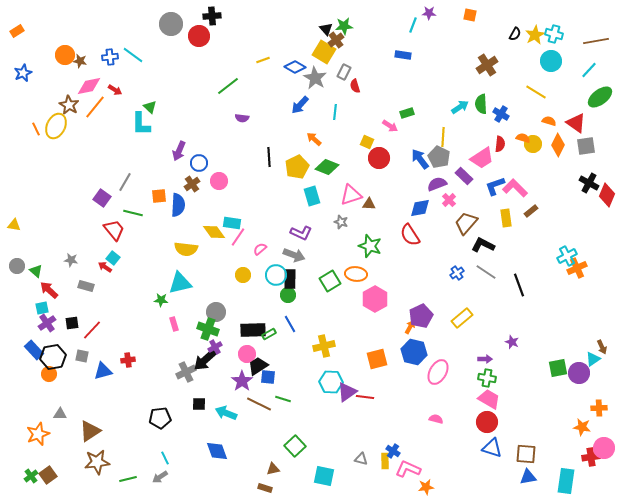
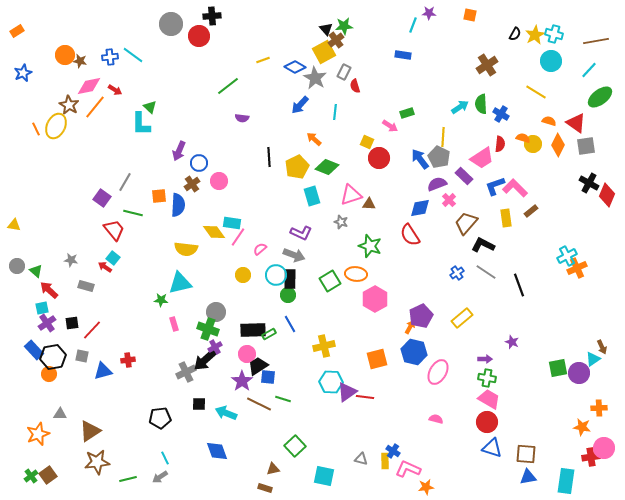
yellow square at (324, 52): rotated 30 degrees clockwise
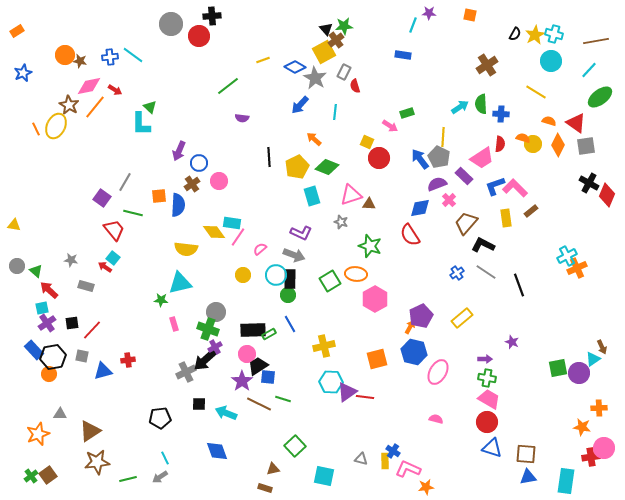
blue cross at (501, 114): rotated 28 degrees counterclockwise
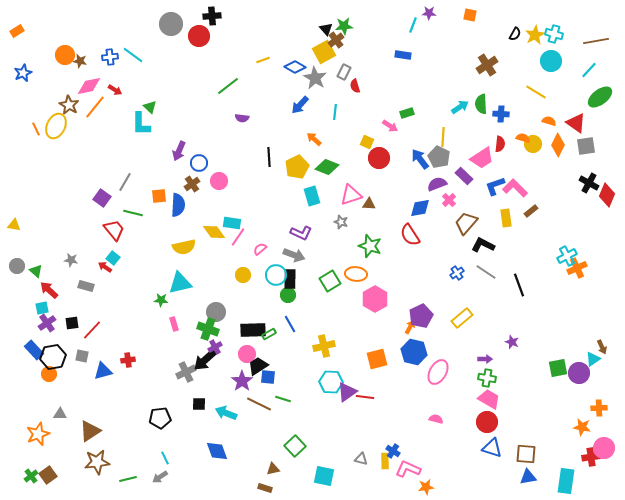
yellow semicircle at (186, 249): moved 2 px left, 2 px up; rotated 20 degrees counterclockwise
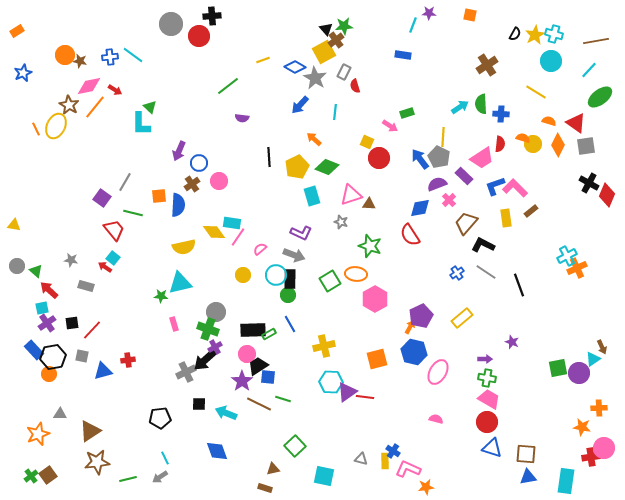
green star at (161, 300): moved 4 px up
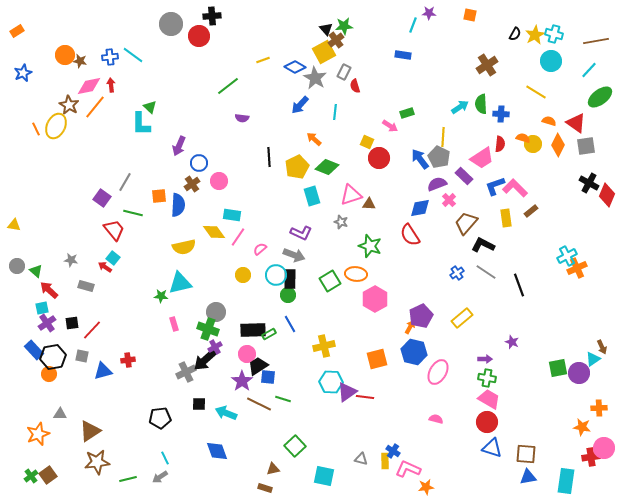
red arrow at (115, 90): moved 4 px left, 5 px up; rotated 128 degrees counterclockwise
purple arrow at (179, 151): moved 5 px up
cyan rectangle at (232, 223): moved 8 px up
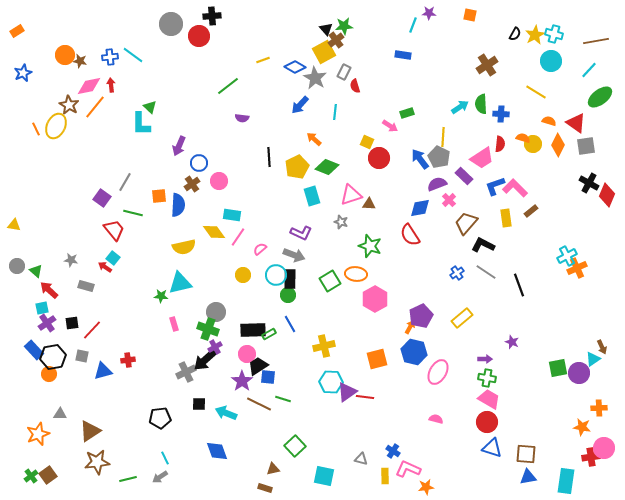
yellow rectangle at (385, 461): moved 15 px down
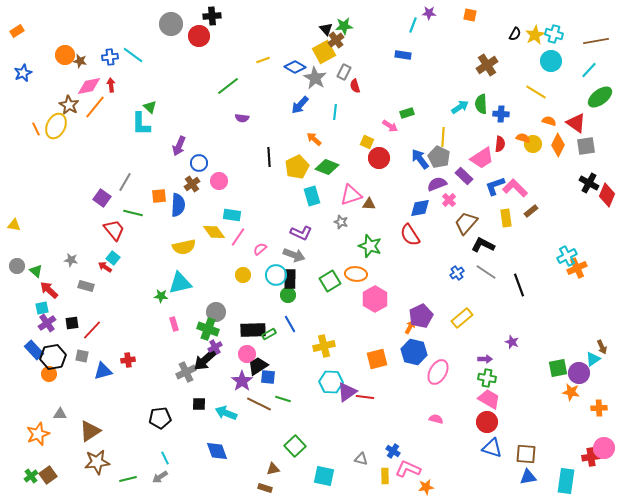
orange star at (582, 427): moved 11 px left, 35 px up
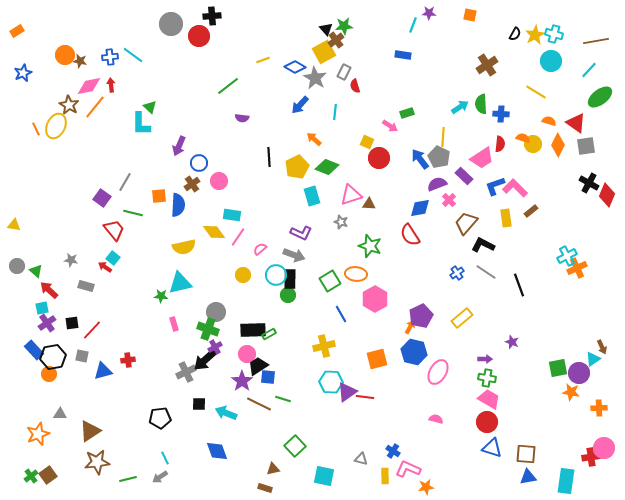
blue line at (290, 324): moved 51 px right, 10 px up
